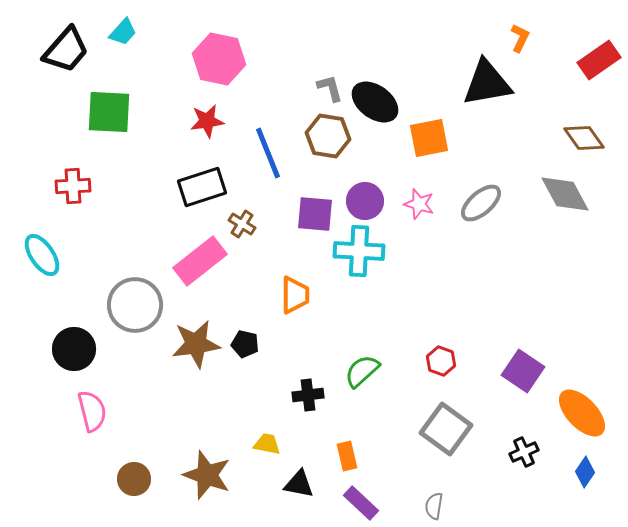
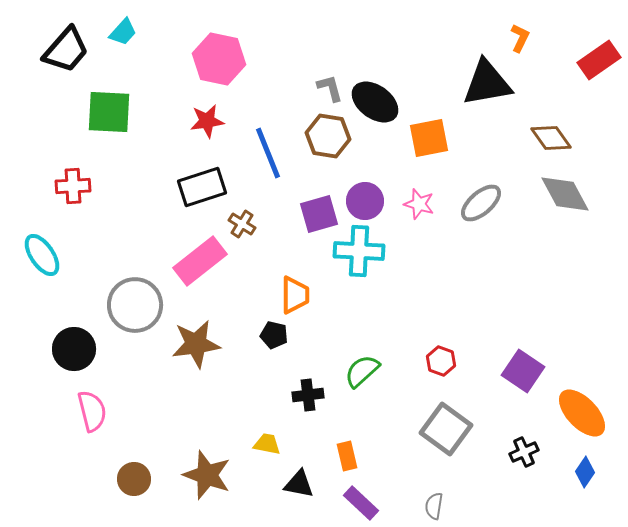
brown diamond at (584, 138): moved 33 px left
purple square at (315, 214): moved 4 px right; rotated 21 degrees counterclockwise
black pentagon at (245, 344): moved 29 px right, 9 px up
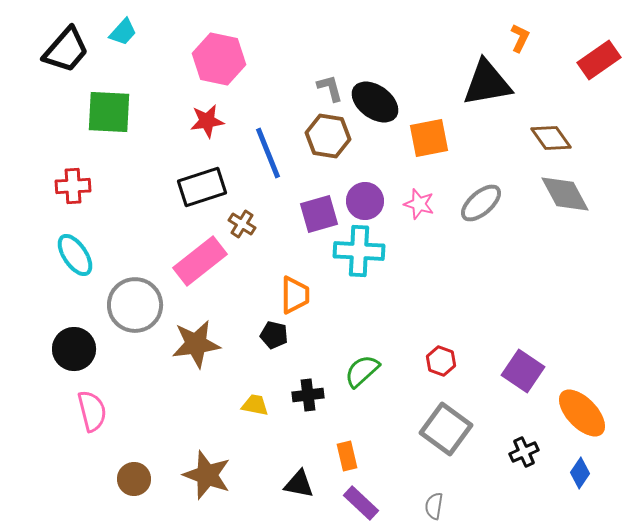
cyan ellipse at (42, 255): moved 33 px right
yellow trapezoid at (267, 444): moved 12 px left, 39 px up
blue diamond at (585, 472): moved 5 px left, 1 px down
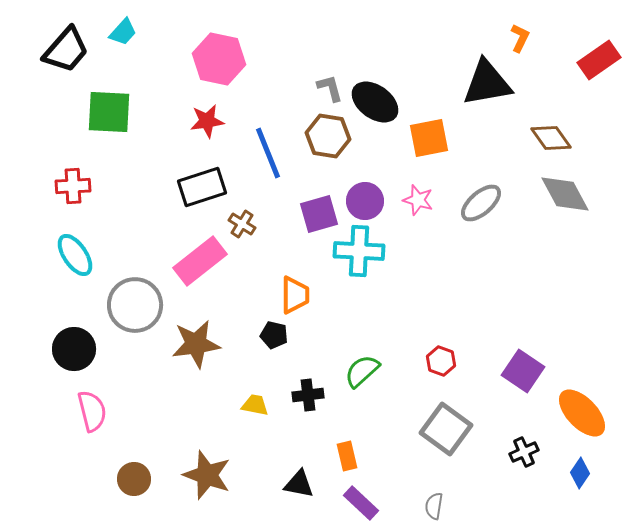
pink star at (419, 204): moved 1 px left, 4 px up
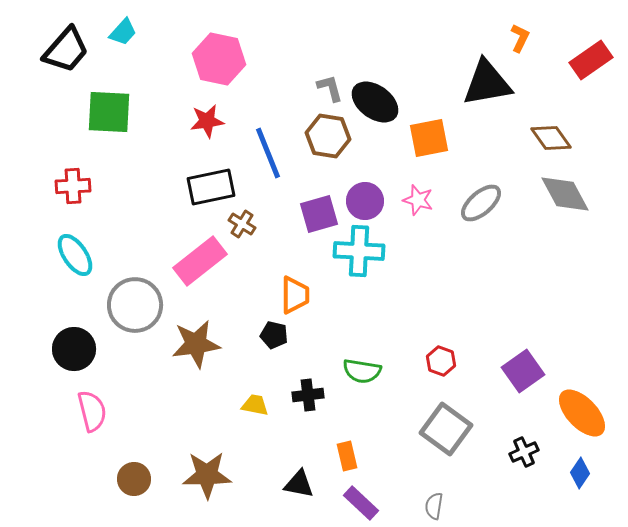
red rectangle at (599, 60): moved 8 px left
black rectangle at (202, 187): moved 9 px right; rotated 6 degrees clockwise
green semicircle at (362, 371): rotated 129 degrees counterclockwise
purple square at (523, 371): rotated 21 degrees clockwise
brown star at (207, 475): rotated 21 degrees counterclockwise
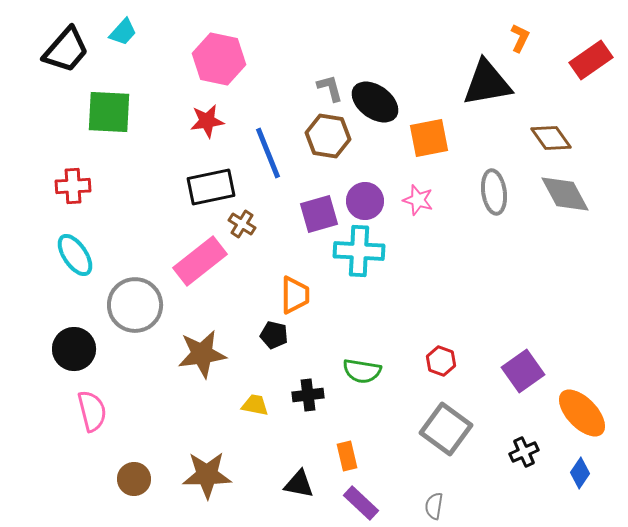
gray ellipse at (481, 203): moved 13 px right, 11 px up; rotated 57 degrees counterclockwise
brown star at (196, 344): moved 6 px right, 10 px down
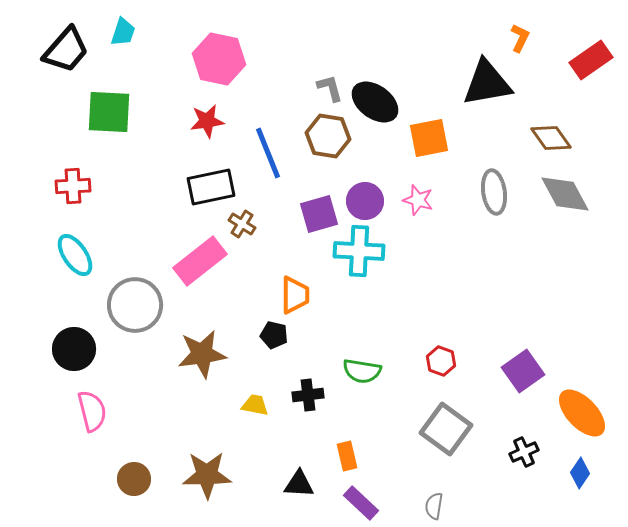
cyan trapezoid at (123, 32): rotated 24 degrees counterclockwise
black triangle at (299, 484): rotated 8 degrees counterclockwise
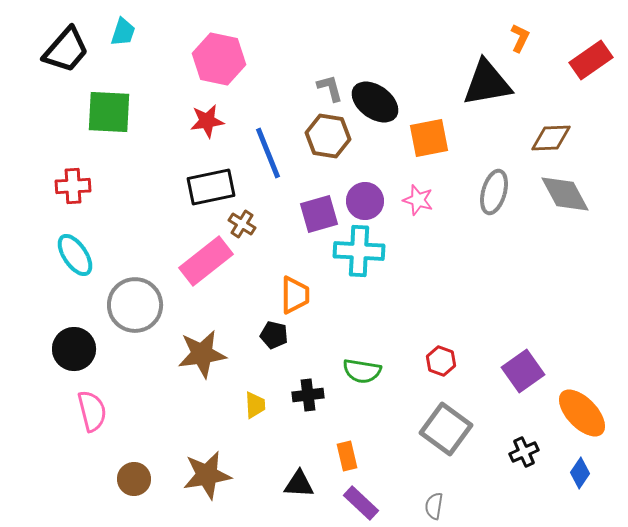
brown diamond at (551, 138): rotated 57 degrees counterclockwise
gray ellipse at (494, 192): rotated 24 degrees clockwise
pink rectangle at (200, 261): moved 6 px right
yellow trapezoid at (255, 405): rotated 76 degrees clockwise
brown star at (207, 475): rotated 9 degrees counterclockwise
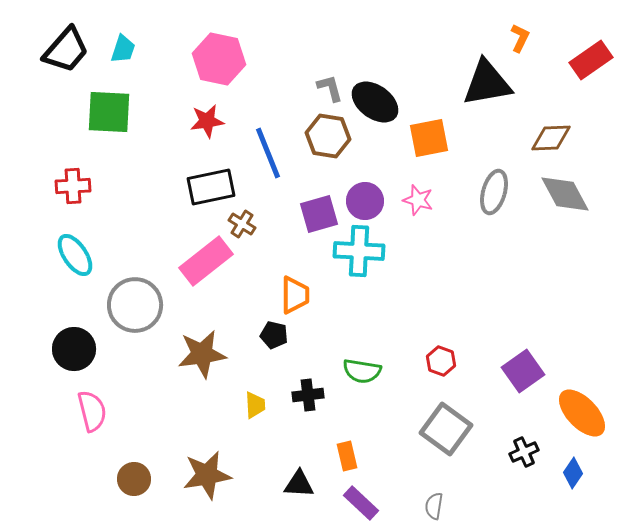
cyan trapezoid at (123, 32): moved 17 px down
blue diamond at (580, 473): moved 7 px left
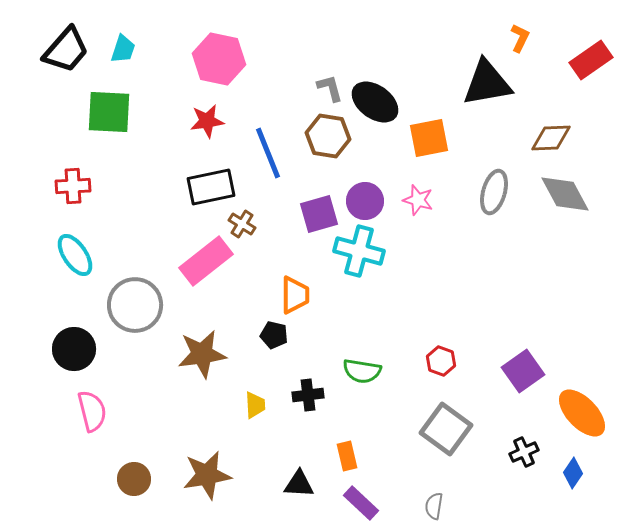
cyan cross at (359, 251): rotated 12 degrees clockwise
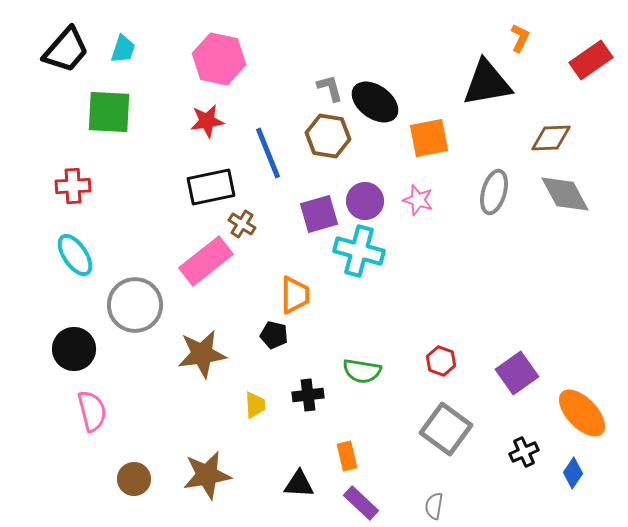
purple square at (523, 371): moved 6 px left, 2 px down
